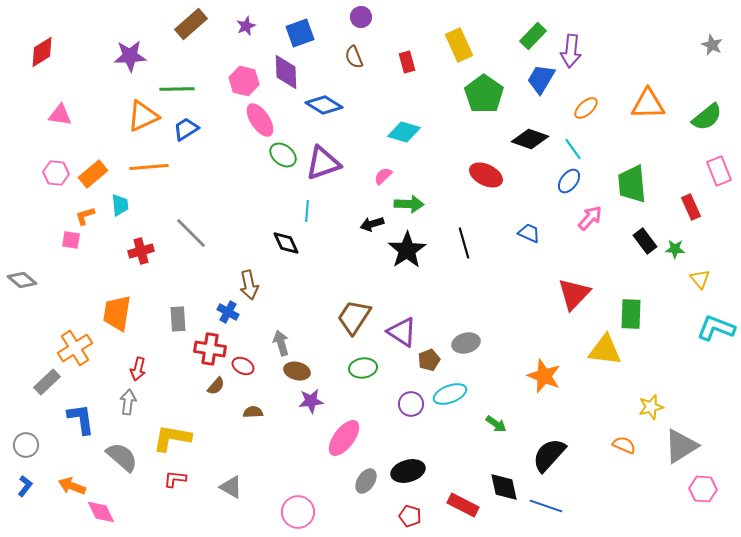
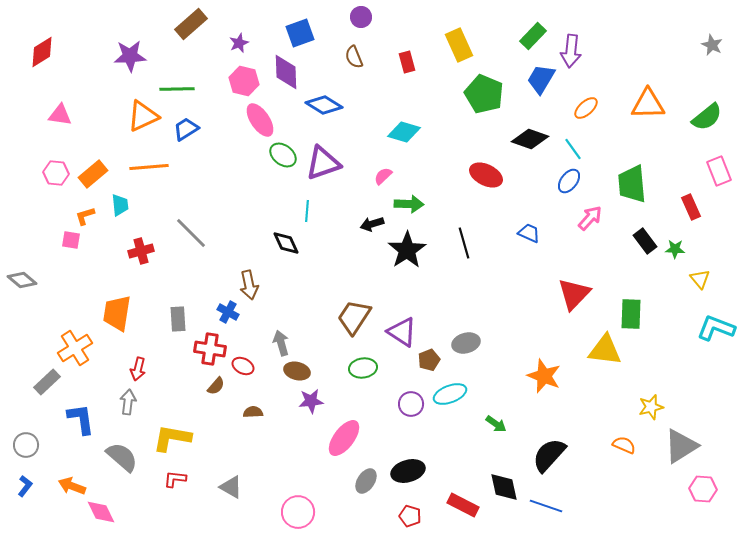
purple star at (246, 26): moved 7 px left, 17 px down
green pentagon at (484, 94): rotated 12 degrees counterclockwise
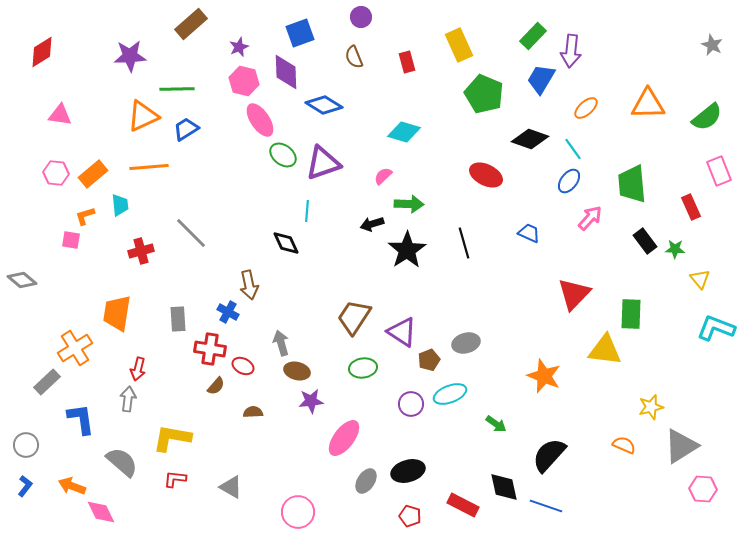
purple star at (239, 43): moved 4 px down
gray arrow at (128, 402): moved 3 px up
gray semicircle at (122, 457): moved 5 px down
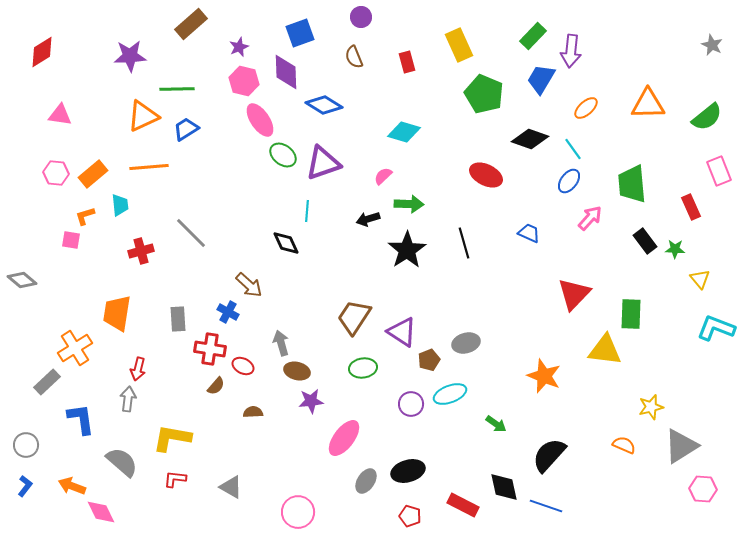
black arrow at (372, 224): moved 4 px left, 5 px up
brown arrow at (249, 285): rotated 36 degrees counterclockwise
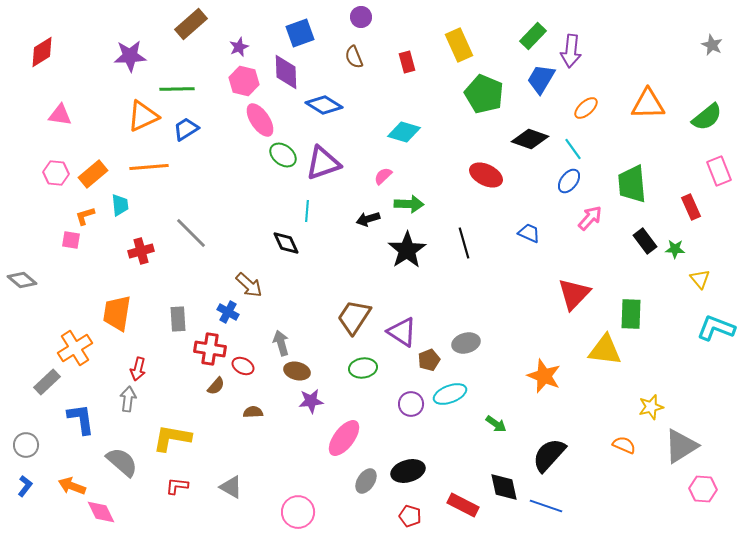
red L-shape at (175, 479): moved 2 px right, 7 px down
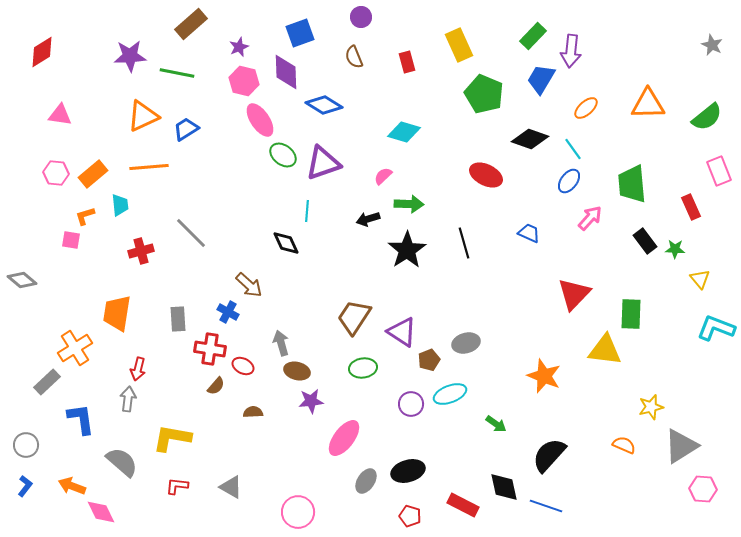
green line at (177, 89): moved 16 px up; rotated 12 degrees clockwise
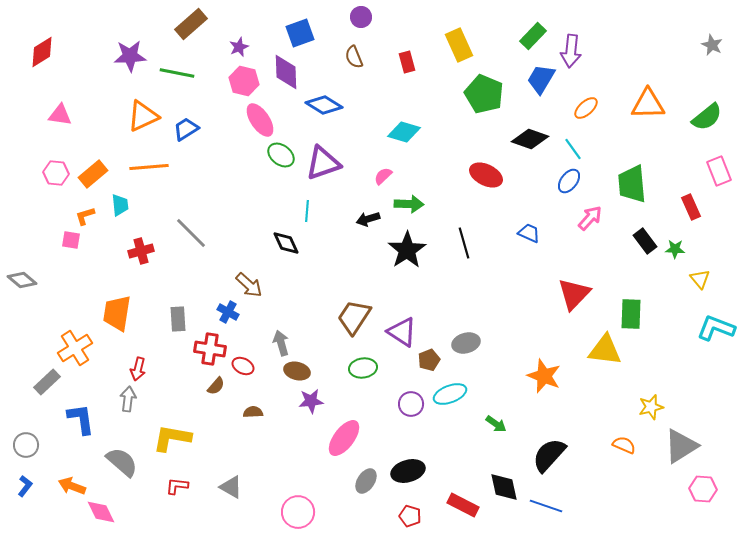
green ellipse at (283, 155): moved 2 px left
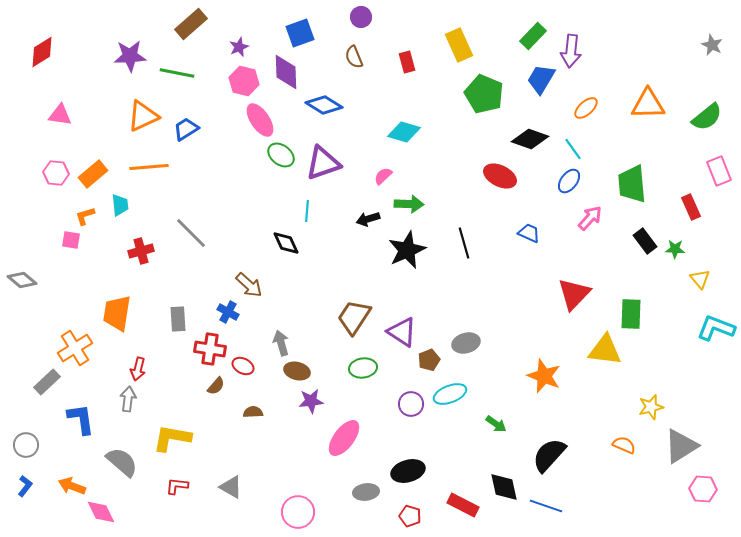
red ellipse at (486, 175): moved 14 px right, 1 px down
black star at (407, 250): rotated 9 degrees clockwise
gray ellipse at (366, 481): moved 11 px down; rotated 50 degrees clockwise
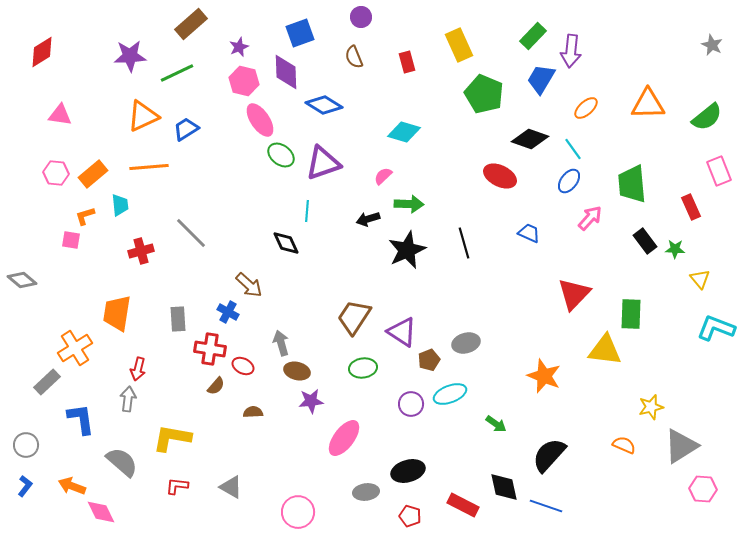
green line at (177, 73): rotated 36 degrees counterclockwise
